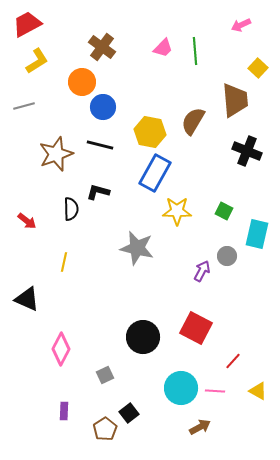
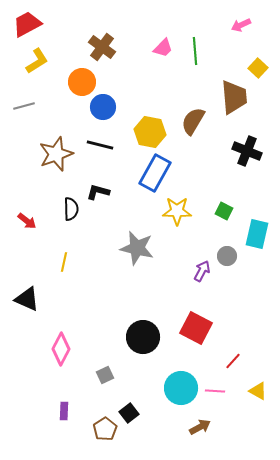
brown trapezoid: moved 1 px left, 3 px up
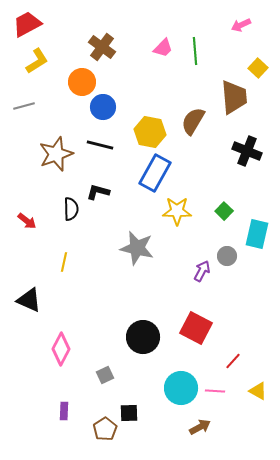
green square: rotated 18 degrees clockwise
black triangle: moved 2 px right, 1 px down
black square: rotated 36 degrees clockwise
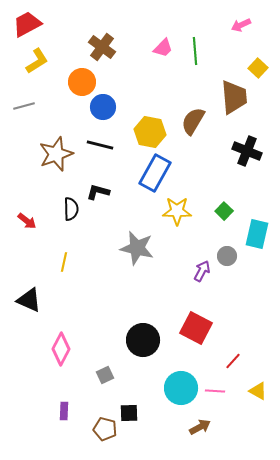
black circle: moved 3 px down
brown pentagon: rotated 25 degrees counterclockwise
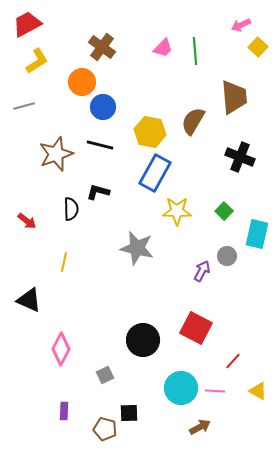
yellow square: moved 21 px up
black cross: moved 7 px left, 6 px down
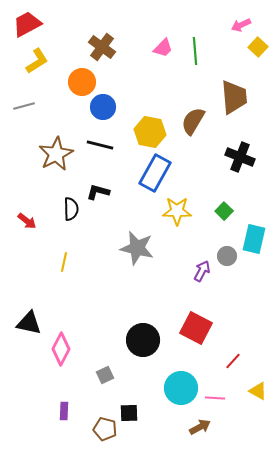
brown star: rotated 8 degrees counterclockwise
cyan rectangle: moved 3 px left, 5 px down
black triangle: moved 23 px down; rotated 12 degrees counterclockwise
pink line: moved 7 px down
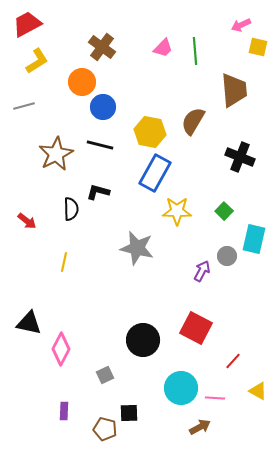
yellow square: rotated 30 degrees counterclockwise
brown trapezoid: moved 7 px up
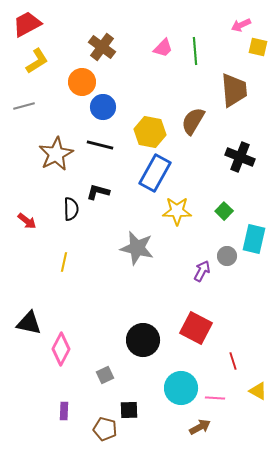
red line: rotated 60 degrees counterclockwise
black square: moved 3 px up
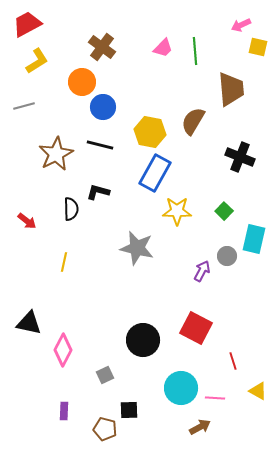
brown trapezoid: moved 3 px left, 1 px up
pink diamond: moved 2 px right, 1 px down
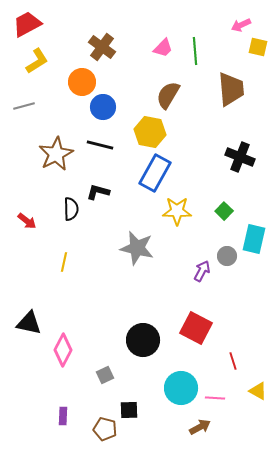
brown semicircle: moved 25 px left, 26 px up
purple rectangle: moved 1 px left, 5 px down
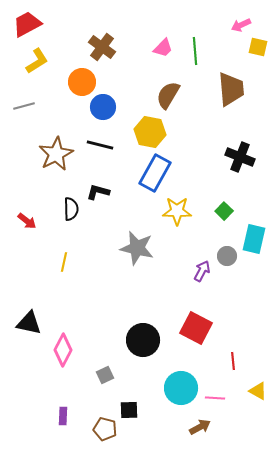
red line: rotated 12 degrees clockwise
